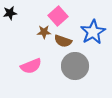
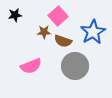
black star: moved 5 px right, 2 px down
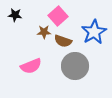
black star: rotated 16 degrees clockwise
blue star: moved 1 px right
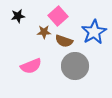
black star: moved 3 px right, 1 px down; rotated 16 degrees counterclockwise
brown semicircle: moved 1 px right
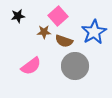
pink semicircle: rotated 15 degrees counterclockwise
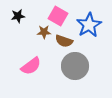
pink square: rotated 18 degrees counterclockwise
blue star: moved 5 px left, 7 px up
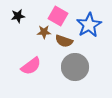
gray circle: moved 1 px down
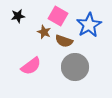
brown star: rotated 24 degrees clockwise
